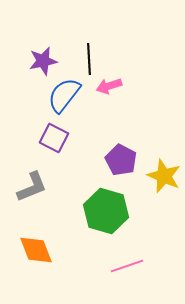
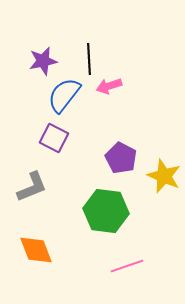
purple pentagon: moved 2 px up
green hexagon: rotated 9 degrees counterclockwise
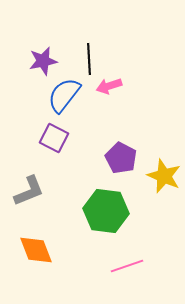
gray L-shape: moved 3 px left, 4 px down
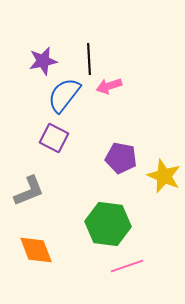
purple pentagon: rotated 16 degrees counterclockwise
green hexagon: moved 2 px right, 13 px down
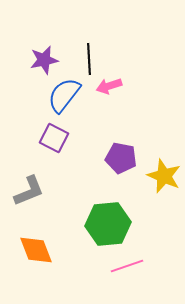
purple star: moved 1 px right, 1 px up
green hexagon: rotated 12 degrees counterclockwise
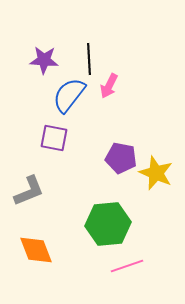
purple star: rotated 16 degrees clockwise
pink arrow: rotated 45 degrees counterclockwise
blue semicircle: moved 5 px right
purple square: rotated 16 degrees counterclockwise
yellow star: moved 8 px left, 3 px up
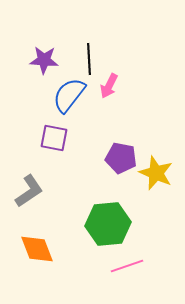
gray L-shape: rotated 12 degrees counterclockwise
orange diamond: moved 1 px right, 1 px up
